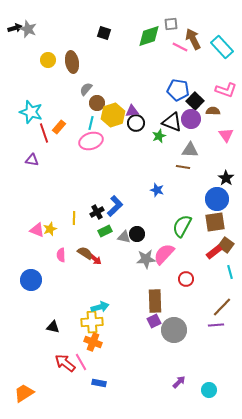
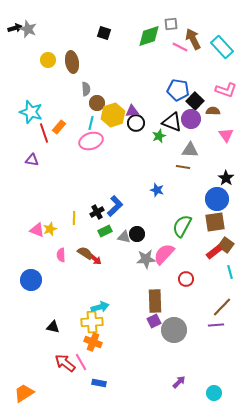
gray semicircle at (86, 89): rotated 136 degrees clockwise
cyan circle at (209, 390): moved 5 px right, 3 px down
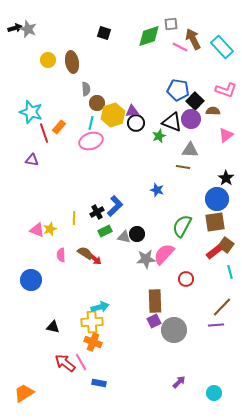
pink triangle at (226, 135): rotated 28 degrees clockwise
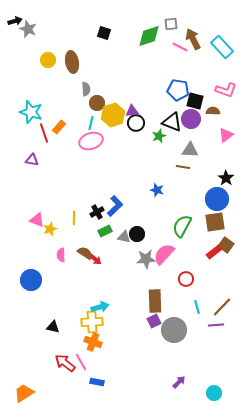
black arrow at (15, 28): moved 7 px up
black square at (195, 101): rotated 30 degrees counterclockwise
pink triangle at (37, 230): moved 10 px up
cyan line at (230, 272): moved 33 px left, 35 px down
blue rectangle at (99, 383): moved 2 px left, 1 px up
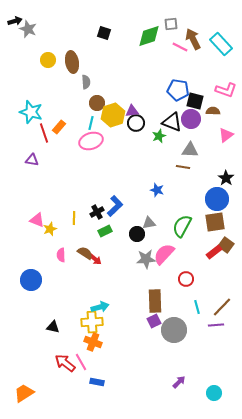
cyan rectangle at (222, 47): moved 1 px left, 3 px up
gray semicircle at (86, 89): moved 7 px up
gray triangle at (124, 237): moved 25 px right, 14 px up; rotated 24 degrees counterclockwise
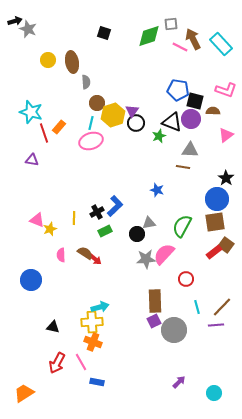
purple triangle at (132, 111): rotated 48 degrees counterclockwise
red arrow at (65, 363): moved 8 px left; rotated 100 degrees counterclockwise
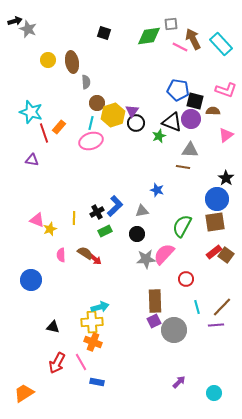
green diamond at (149, 36): rotated 10 degrees clockwise
gray triangle at (149, 223): moved 7 px left, 12 px up
brown square at (226, 245): moved 10 px down
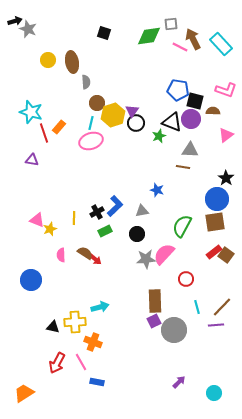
yellow cross at (92, 322): moved 17 px left
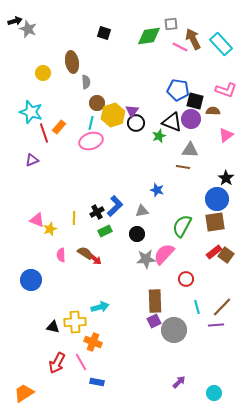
yellow circle at (48, 60): moved 5 px left, 13 px down
purple triangle at (32, 160): rotated 32 degrees counterclockwise
